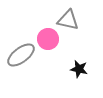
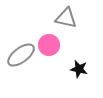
gray triangle: moved 2 px left, 2 px up
pink circle: moved 1 px right, 6 px down
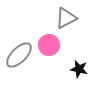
gray triangle: rotated 40 degrees counterclockwise
gray ellipse: moved 2 px left; rotated 8 degrees counterclockwise
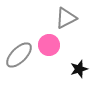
black star: rotated 30 degrees counterclockwise
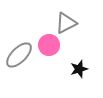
gray triangle: moved 5 px down
